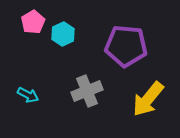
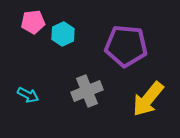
pink pentagon: rotated 25 degrees clockwise
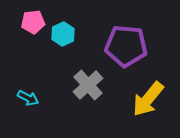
gray cross: moved 1 px right, 6 px up; rotated 20 degrees counterclockwise
cyan arrow: moved 3 px down
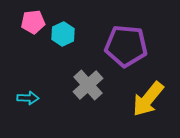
cyan arrow: rotated 25 degrees counterclockwise
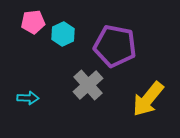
purple pentagon: moved 11 px left; rotated 6 degrees clockwise
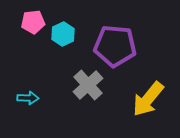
purple pentagon: rotated 6 degrees counterclockwise
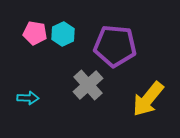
pink pentagon: moved 2 px right, 11 px down; rotated 15 degrees clockwise
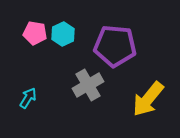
gray cross: rotated 12 degrees clockwise
cyan arrow: rotated 60 degrees counterclockwise
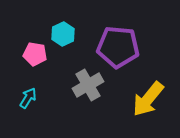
pink pentagon: moved 21 px down
purple pentagon: moved 3 px right, 1 px down
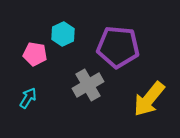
yellow arrow: moved 1 px right
